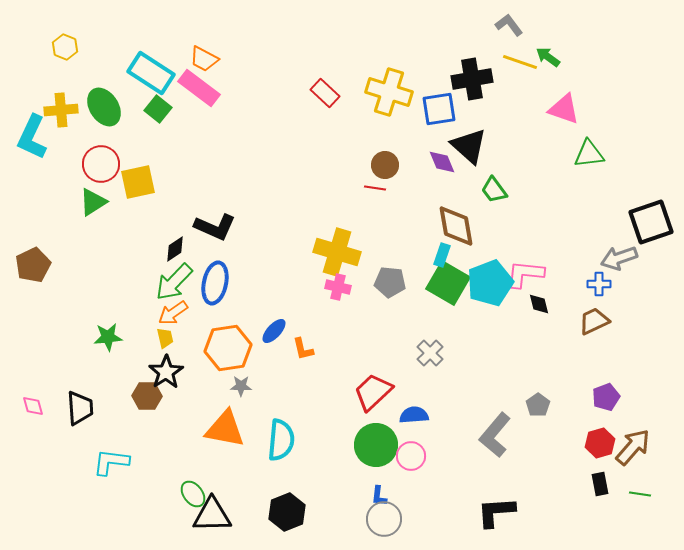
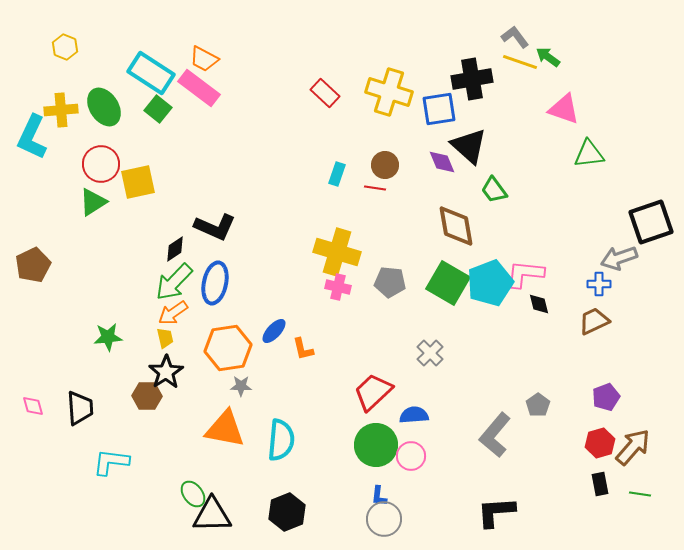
gray L-shape at (509, 25): moved 6 px right, 12 px down
cyan rectangle at (442, 255): moved 105 px left, 81 px up
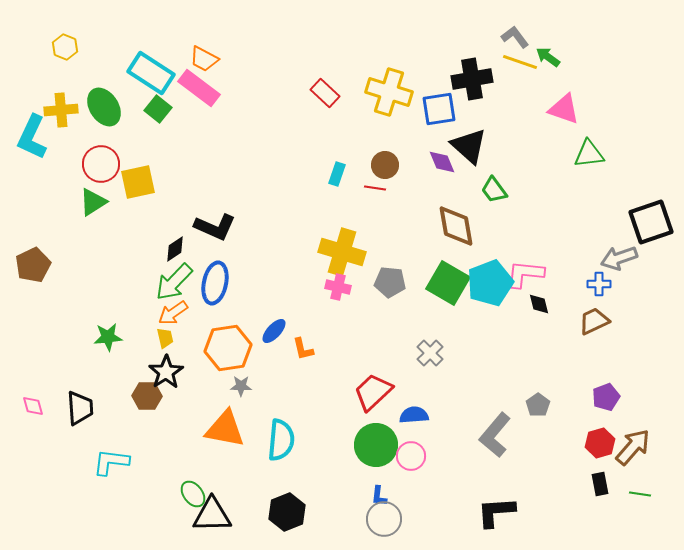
yellow cross at (337, 252): moved 5 px right
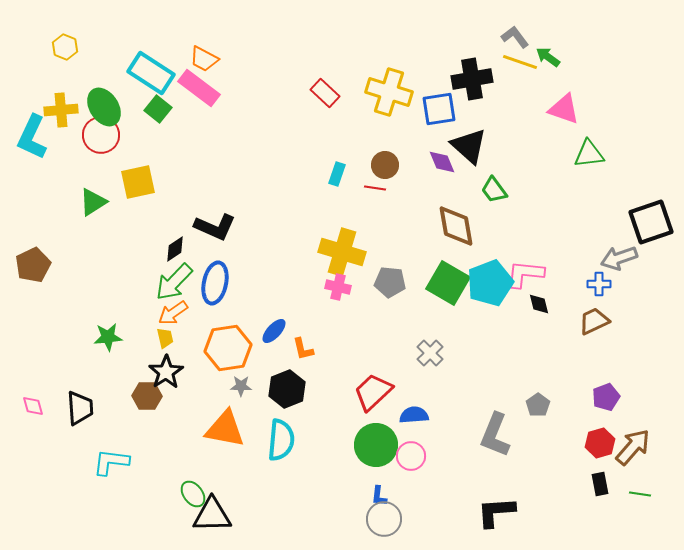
red circle at (101, 164): moved 29 px up
gray L-shape at (495, 435): rotated 18 degrees counterclockwise
black hexagon at (287, 512): moved 123 px up
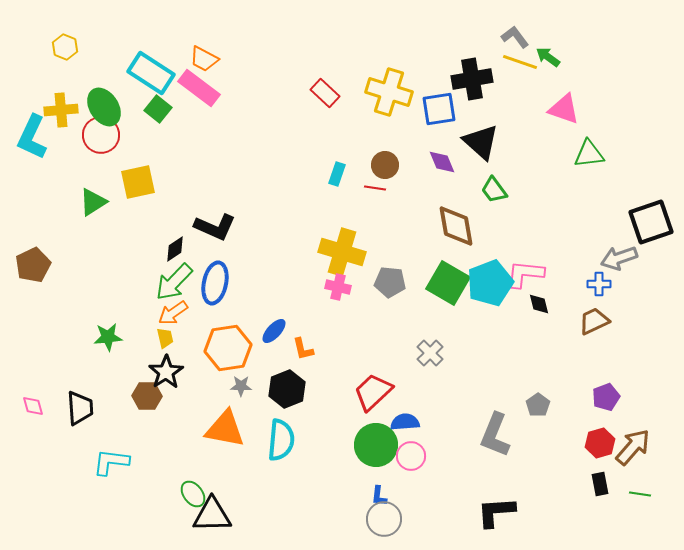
black triangle at (469, 146): moved 12 px right, 4 px up
blue semicircle at (414, 415): moved 9 px left, 7 px down
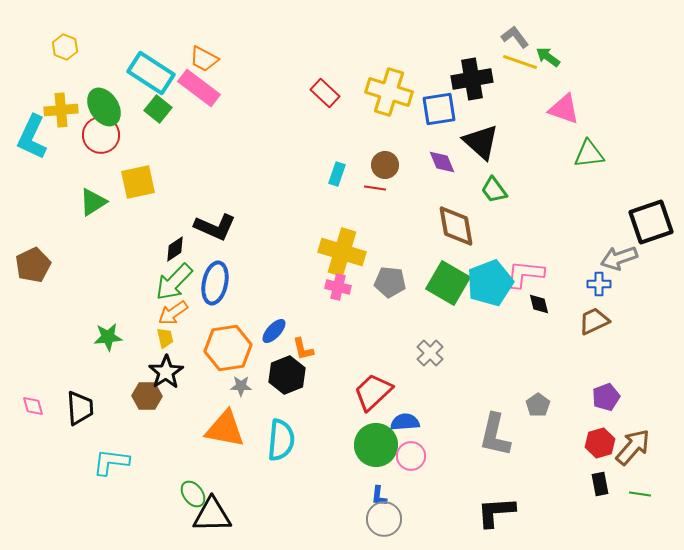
black hexagon at (287, 389): moved 14 px up
gray L-shape at (495, 435): rotated 9 degrees counterclockwise
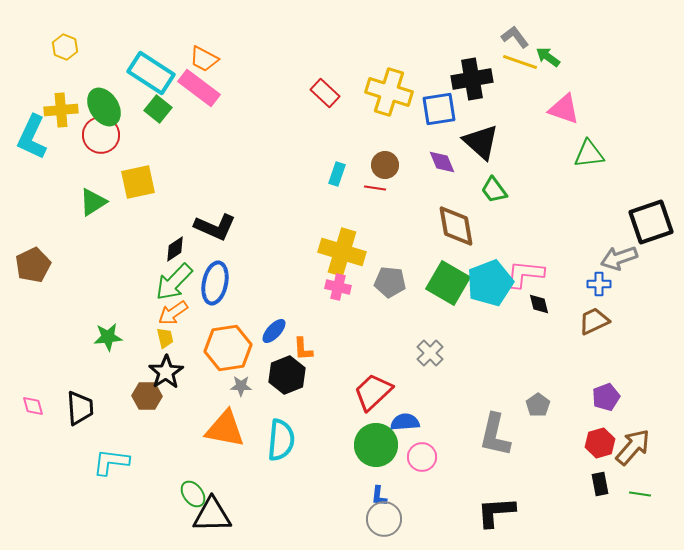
orange L-shape at (303, 349): rotated 10 degrees clockwise
pink circle at (411, 456): moved 11 px right, 1 px down
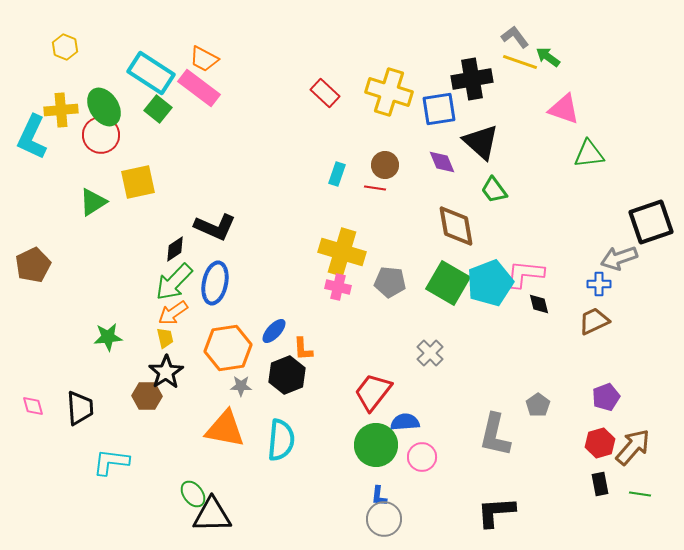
red trapezoid at (373, 392): rotated 9 degrees counterclockwise
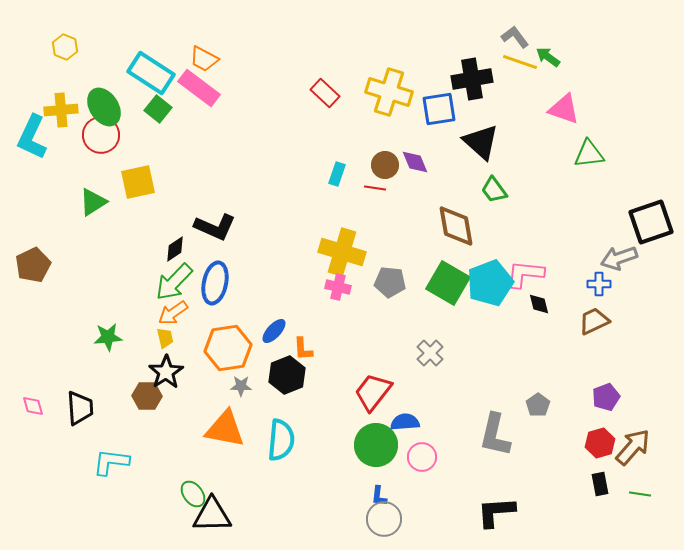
purple diamond at (442, 162): moved 27 px left
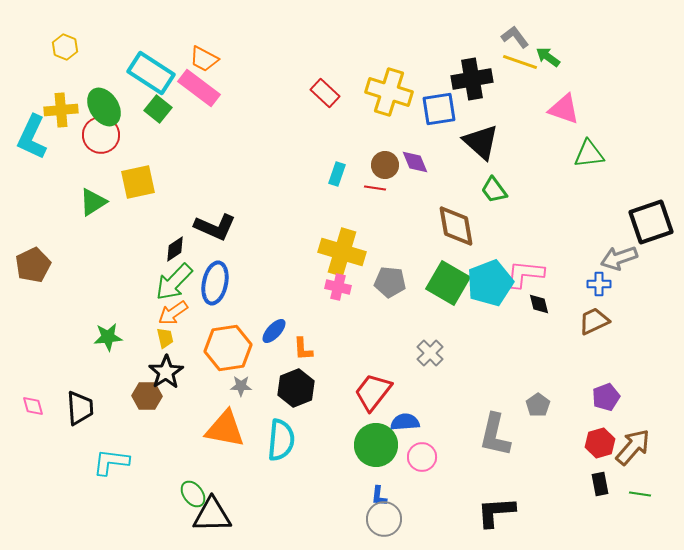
black hexagon at (287, 375): moved 9 px right, 13 px down
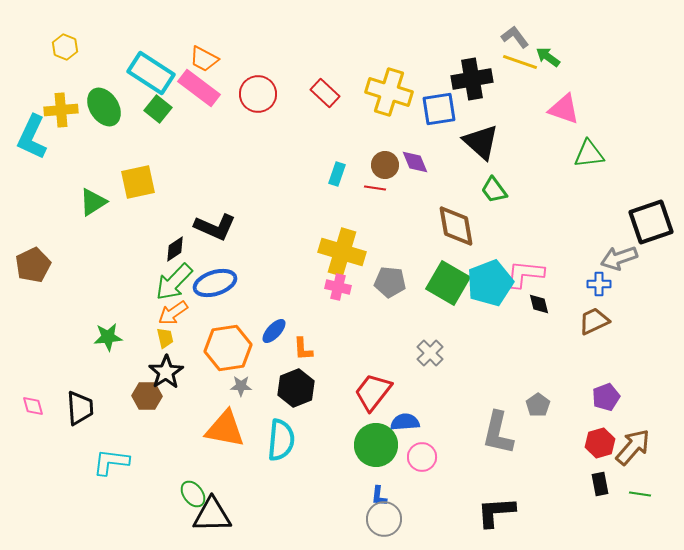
red circle at (101, 135): moved 157 px right, 41 px up
blue ellipse at (215, 283): rotated 60 degrees clockwise
gray L-shape at (495, 435): moved 3 px right, 2 px up
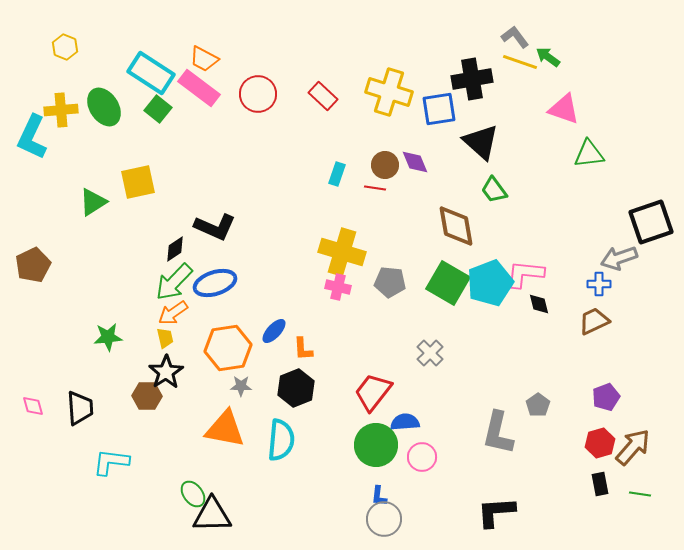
red rectangle at (325, 93): moved 2 px left, 3 px down
